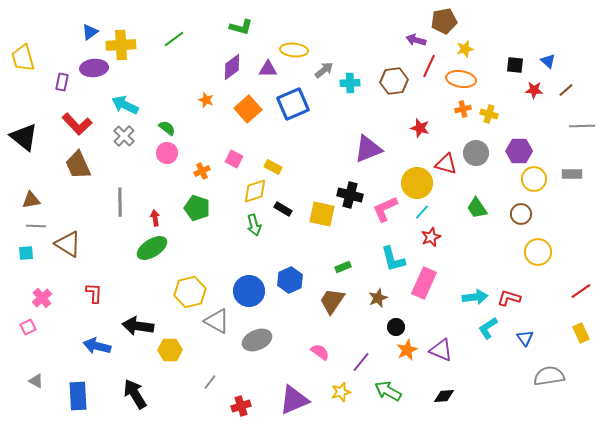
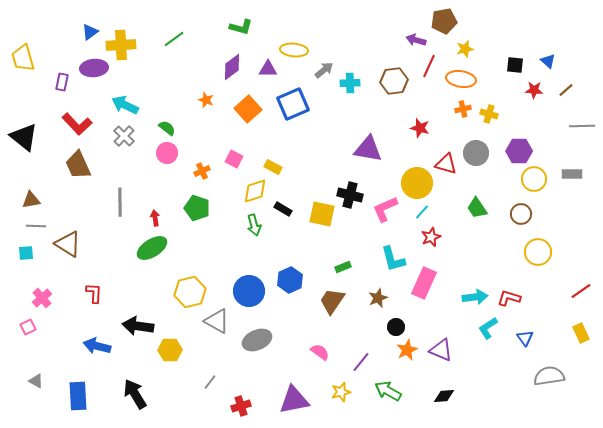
purple triangle at (368, 149): rotated 32 degrees clockwise
purple triangle at (294, 400): rotated 12 degrees clockwise
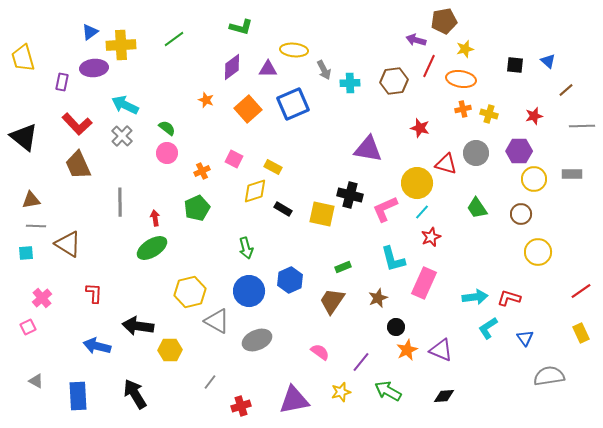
gray arrow at (324, 70): rotated 102 degrees clockwise
red star at (534, 90): moved 26 px down; rotated 18 degrees counterclockwise
gray cross at (124, 136): moved 2 px left
green pentagon at (197, 208): rotated 30 degrees clockwise
green arrow at (254, 225): moved 8 px left, 23 px down
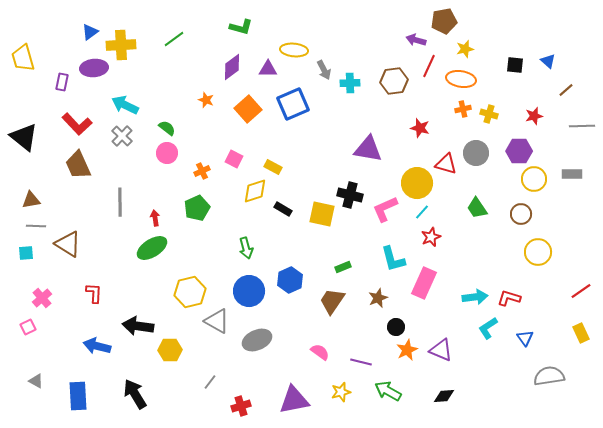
purple line at (361, 362): rotated 65 degrees clockwise
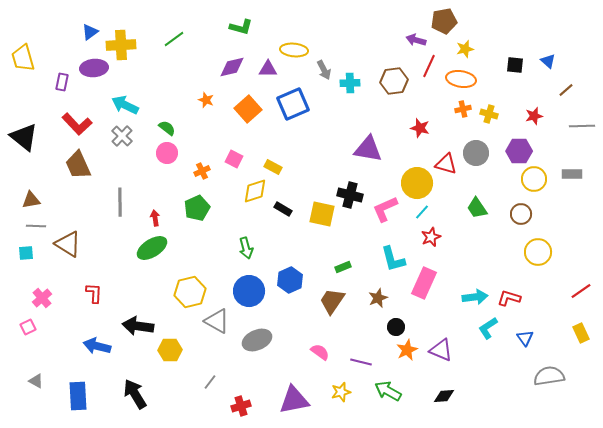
purple diamond at (232, 67): rotated 24 degrees clockwise
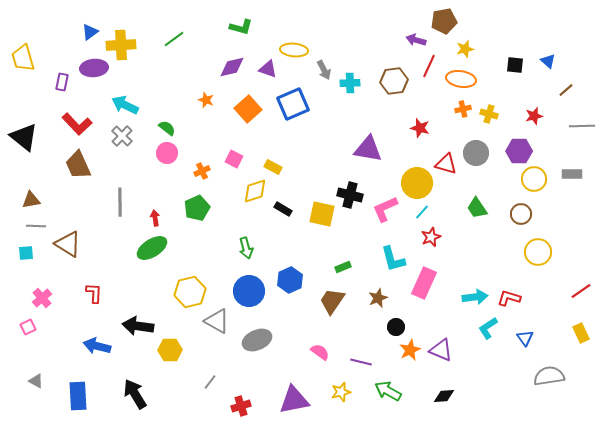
purple triangle at (268, 69): rotated 18 degrees clockwise
orange star at (407, 350): moved 3 px right
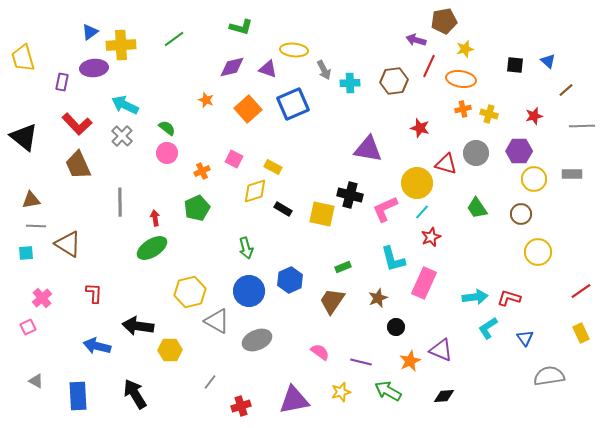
orange star at (410, 350): moved 11 px down
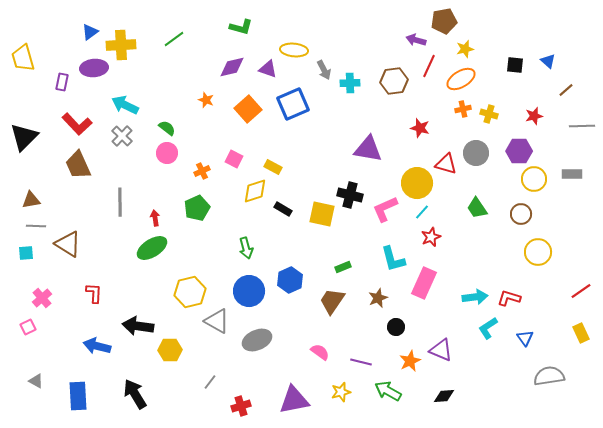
orange ellipse at (461, 79): rotated 40 degrees counterclockwise
black triangle at (24, 137): rotated 36 degrees clockwise
